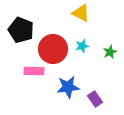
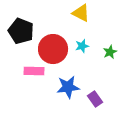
black pentagon: moved 1 px down
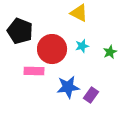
yellow triangle: moved 2 px left
black pentagon: moved 1 px left
red circle: moved 1 px left
purple rectangle: moved 4 px left, 4 px up; rotated 70 degrees clockwise
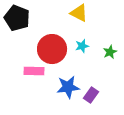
black pentagon: moved 3 px left, 13 px up
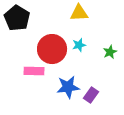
yellow triangle: rotated 30 degrees counterclockwise
black pentagon: rotated 10 degrees clockwise
cyan star: moved 3 px left, 1 px up
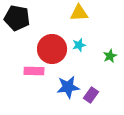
black pentagon: rotated 20 degrees counterclockwise
green star: moved 4 px down
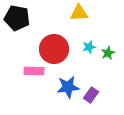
cyan star: moved 10 px right, 2 px down
red circle: moved 2 px right
green star: moved 2 px left, 3 px up
